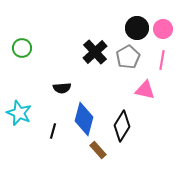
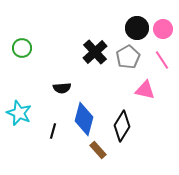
pink line: rotated 42 degrees counterclockwise
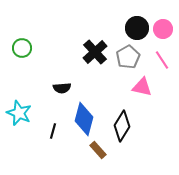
pink triangle: moved 3 px left, 3 px up
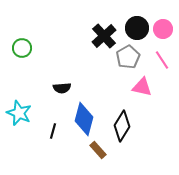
black cross: moved 9 px right, 16 px up
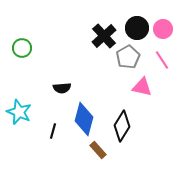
cyan star: moved 1 px up
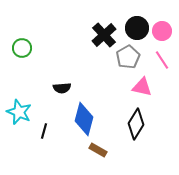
pink circle: moved 1 px left, 2 px down
black cross: moved 1 px up
black diamond: moved 14 px right, 2 px up
black line: moved 9 px left
brown rectangle: rotated 18 degrees counterclockwise
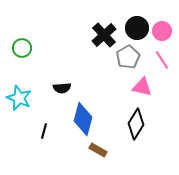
cyan star: moved 14 px up
blue diamond: moved 1 px left
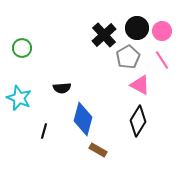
pink triangle: moved 2 px left, 2 px up; rotated 15 degrees clockwise
black diamond: moved 2 px right, 3 px up
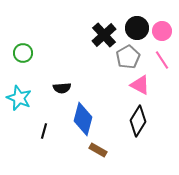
green circle: moved 1 px right, 5 px down
